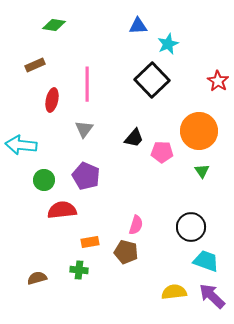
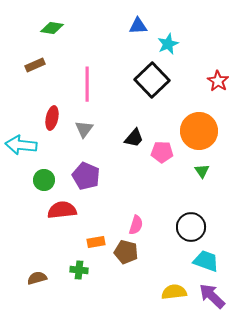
green diamond: moved 2 px left, 3 px down
red ellipse: moved 18 px down
orange rectangle: moved 6 px right
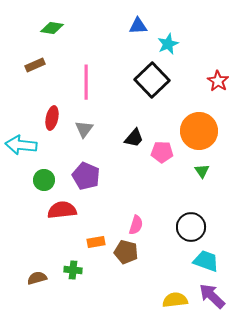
pink line: moved 1 px left, 2 px up
green cross: moved 6 px left
yellow semicircle: moved 1 px right, 8 px down
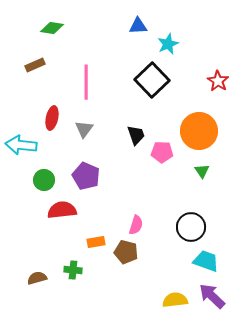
black trapezoid: moved 2 px right, 3 px up; rotated 60 degrees counterclockwise
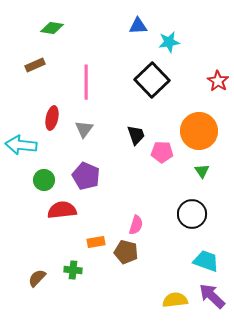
cyan star: moved 1 px right, 2 px up; rotated 15 degrees clockwise
black circle: moved 1 px right, 13 px up
brown semicircle: rotated 30 degrees counterclockwise
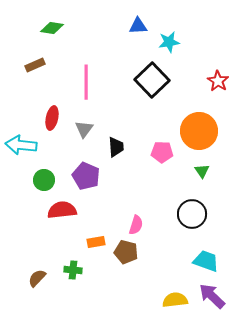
black trapezoid: moved 20 px left, 12 px down; rotated 15 degrees clockwise
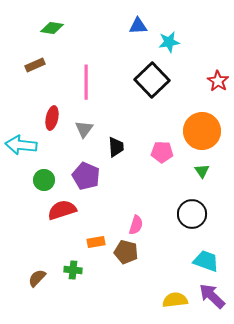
orange circle: moved 3 px right
red semicircle: rotated 12 degrees counterclockwise
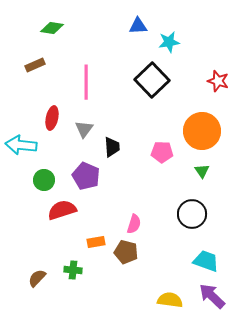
red star: rotated 15 degrees counterclockwise
black trapezoid: moved 4 px left
pink semicircle: moved 2 px left, 1 px up
yellow semicircle: moved 5 px left; rotated 15 degrees clockwise
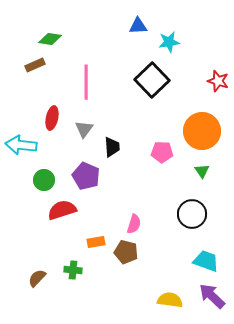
green diamond: moved 2 px left, 11 px down
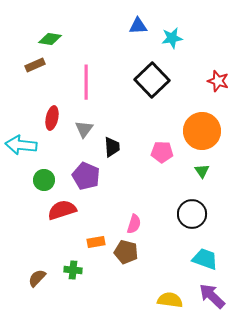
cyan star: moved 3 px right, 4 px up
cyan trapezoid: moved 1 px left, 2 px up
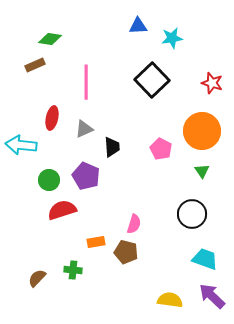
red star: moved 6 px left, 2 px down
gray triangle: rotated 30 degrees clockwise
pink pentagon: moved 1 px left, 3 px up; rotated 25 degrees clockwise
green circle: moved 5 px right
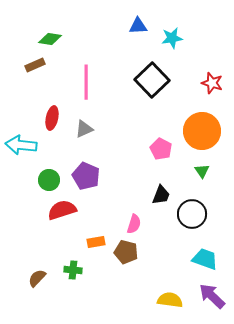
black trapezoid: moved 49 px right, 48 px down; rotated 25 degrees clockwise
